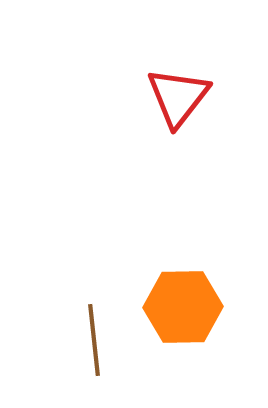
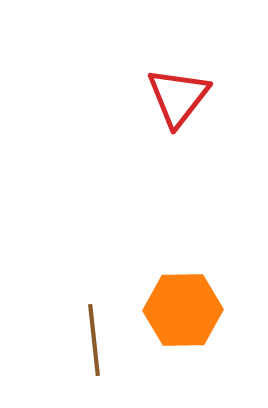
orange hexagon: moved 3 px down
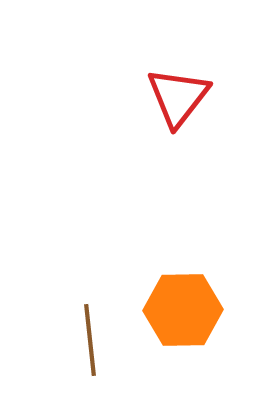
brown line: moved 4 px left
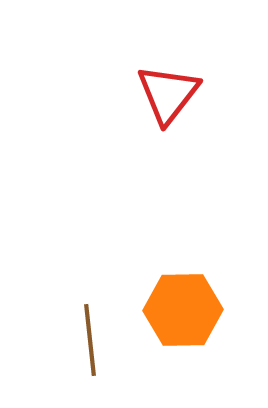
red triangle: moved 10 px left, 3 px up
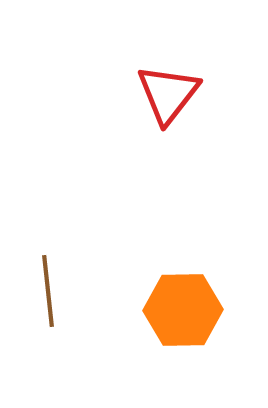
brown line: moved 42 px left, 49 px up
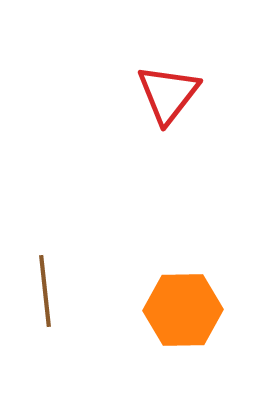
brown line: moved 3 px left
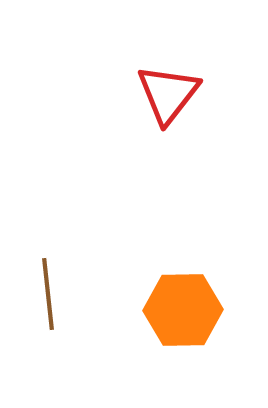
brown line: moved 3 px right, 3 px down
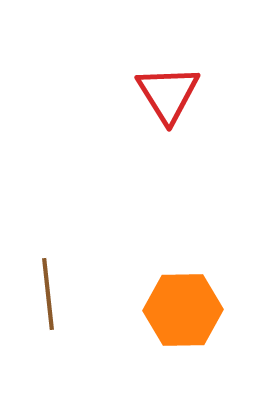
red triangle: rotated 10 degrees counterclockwise
